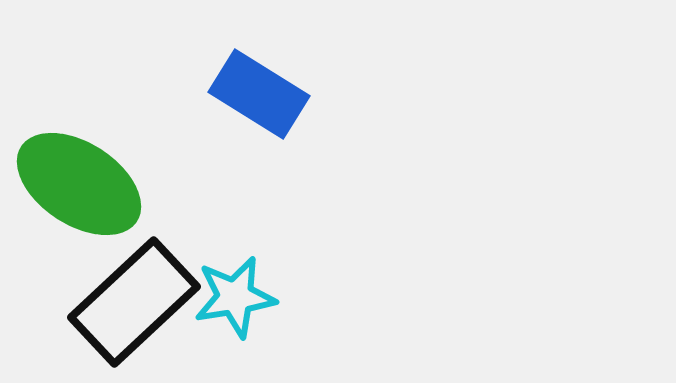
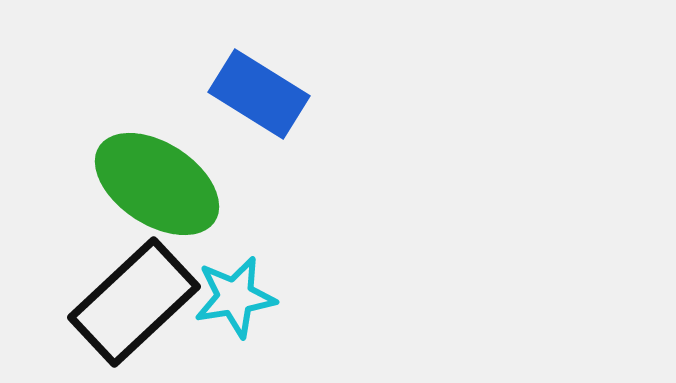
green ellipse: moved 78 px right
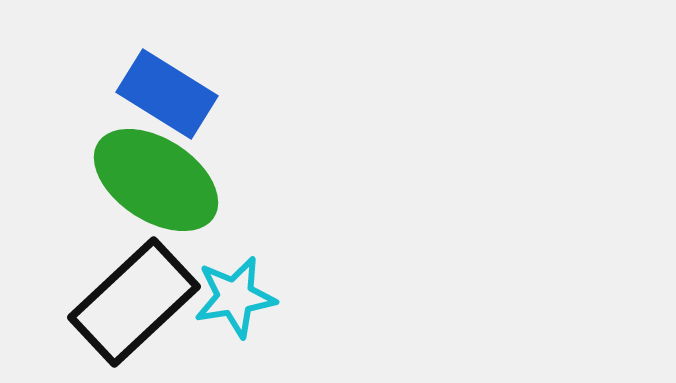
blue rectangle: moved 92 px left
green ellipse: moved 1 px left, 4 px up
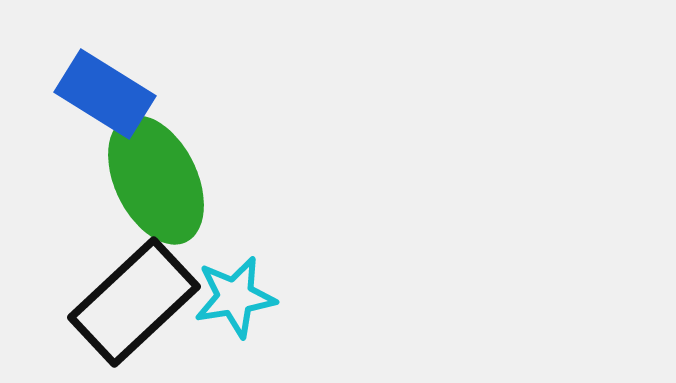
blue rectangle: moved 62 px left
green ellipse: rotated 31 degrees clockwise
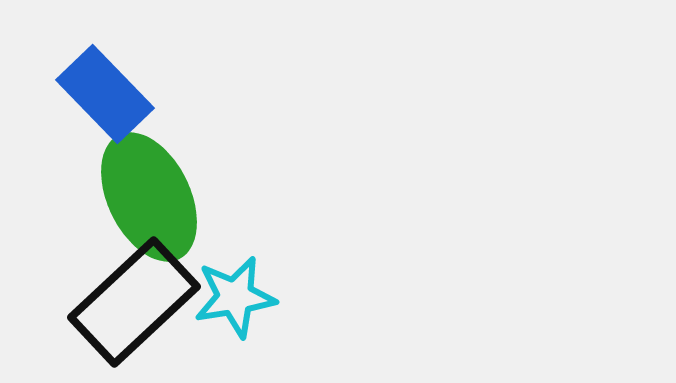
blue rectangle: rotated 14 degrees clockwise
green ellipse: moved 7 px left, 17 px down
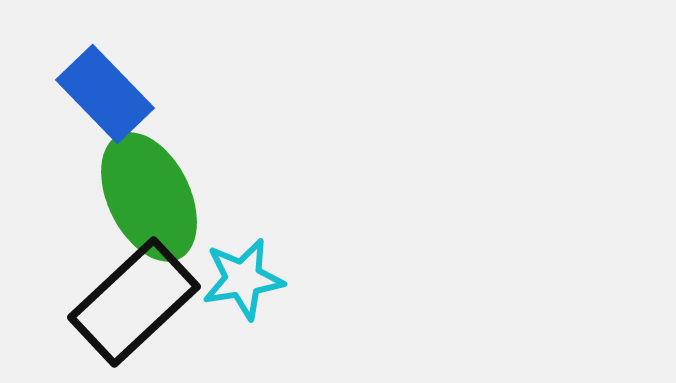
cyan star: moved 8 px right, 18 px up
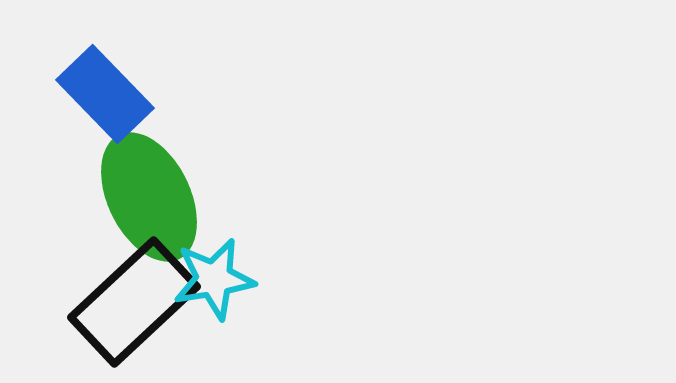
cyan star: moved 29 px left
